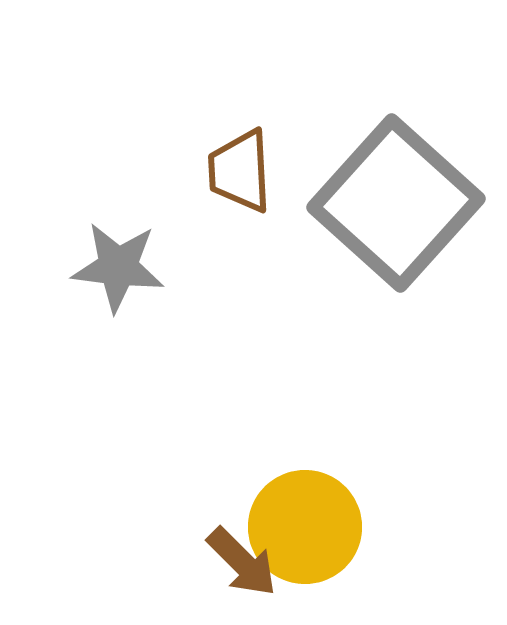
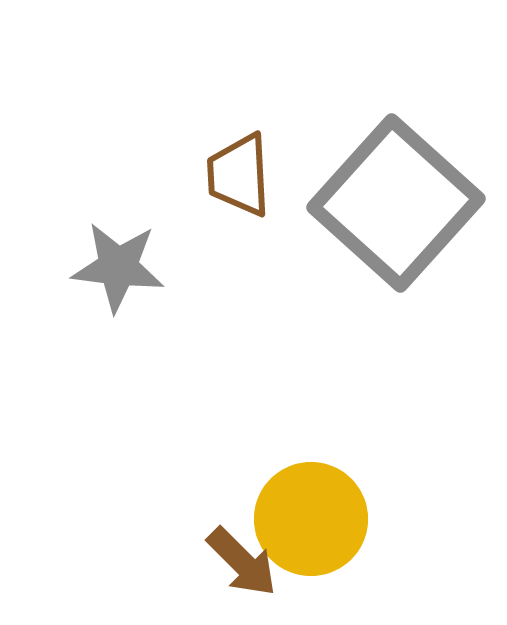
brown trapezoid: moved 1 px left, 4 px down
yellow circle: moved 6 px right, 8 px up
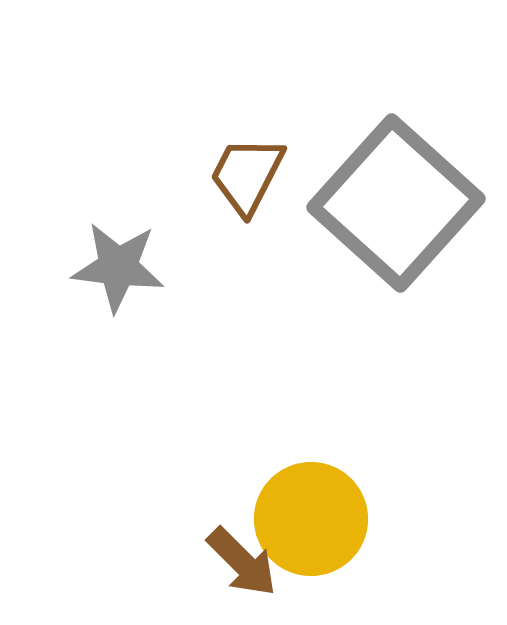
brown trapezoid: moved 8 px right; rotated 30 degrees clockwise
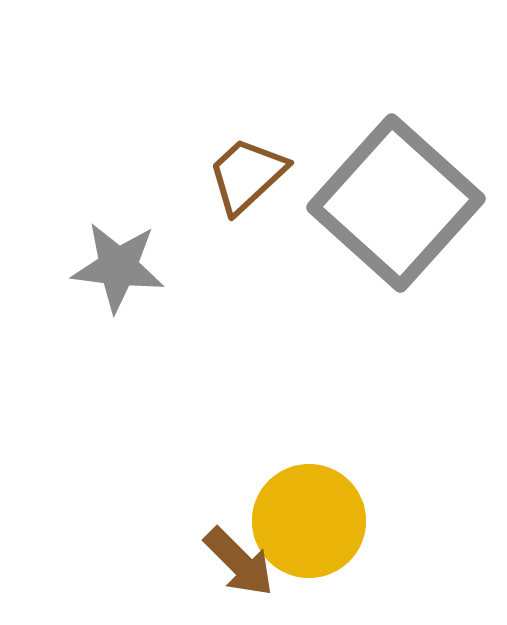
brown trapezoid: rotated 20 degrees clockwise
yellow circle: moved 2 px left, 2 px down
brown arrow: moved 3 px left
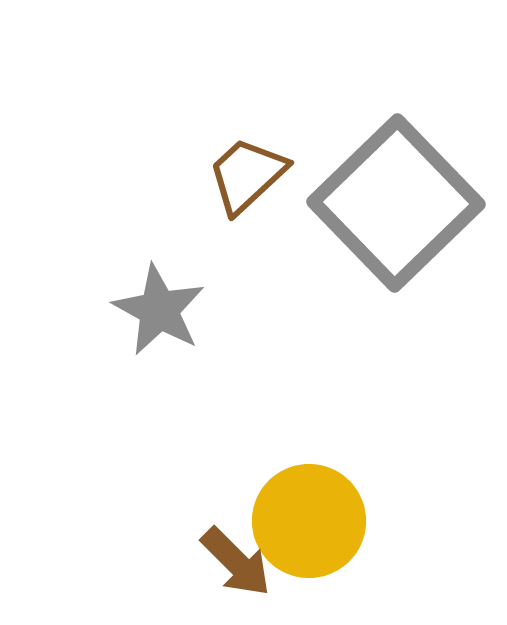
gray square: rotated 4 degrees clockwise
gray star: moved 41 px right, 43 px down; rotated 22 degrees clockwise
brown arrow: moved 3 px left
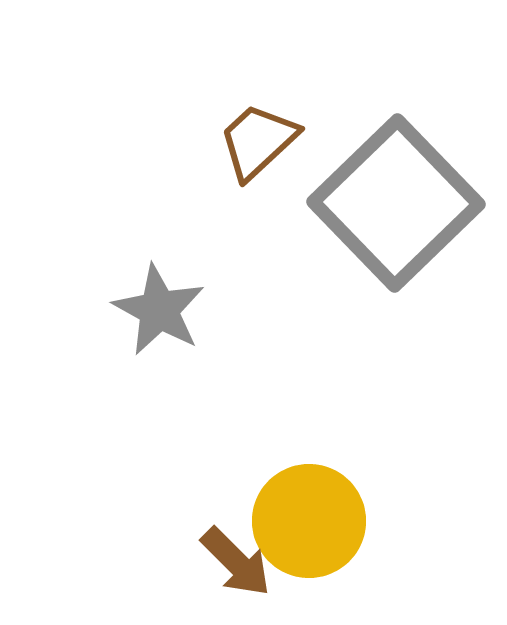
brown trapezoid: moved 11 px right, 34 px up
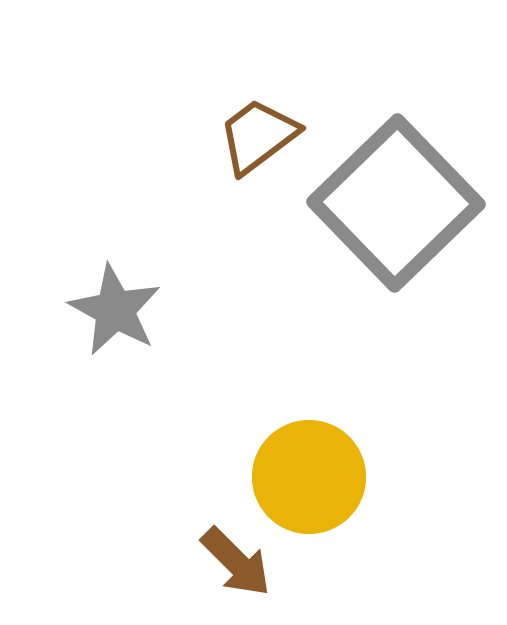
brown trapezoid: moved 5 px up; rotated 6 degrees clockwise
gray star: moved 44 px left
yellow circle: moved 44 px up
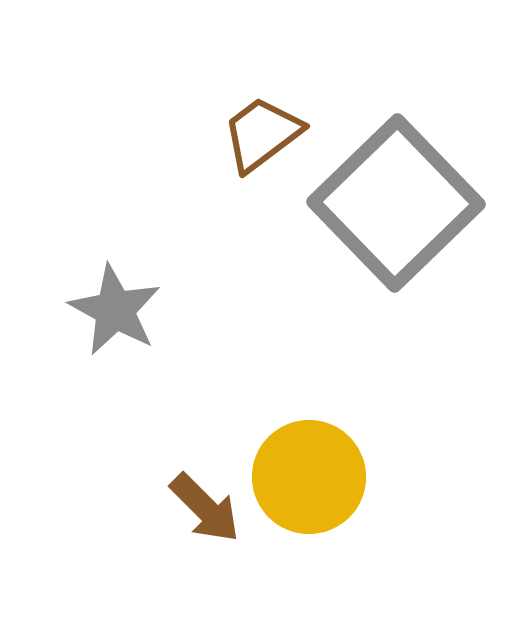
brown trapezoid: moved 4 px right, 2 px up
brown arrow: moved 31 px left, 54 px up
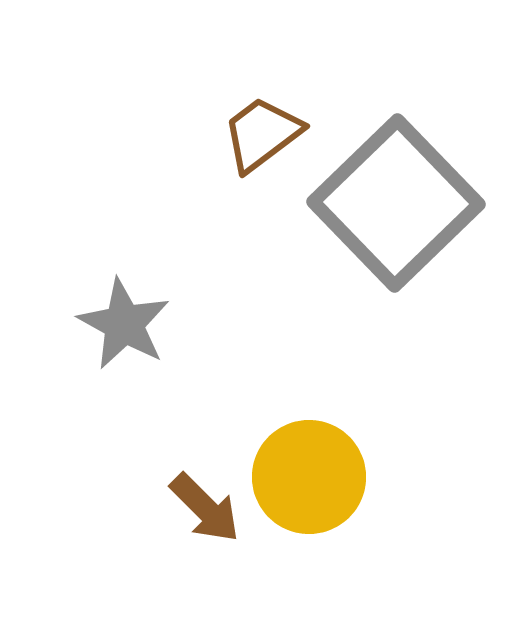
gray star: moved 9 px right, 14 px down
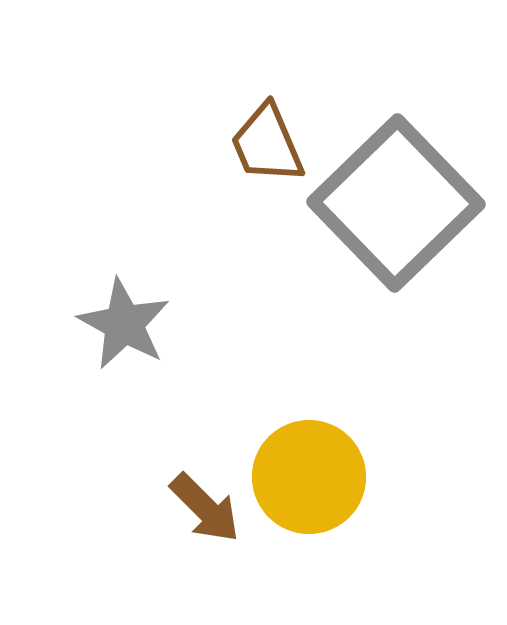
brown trapezoid: moved 5 px right, 10 px down; rotated 76 degrees counterclockwise
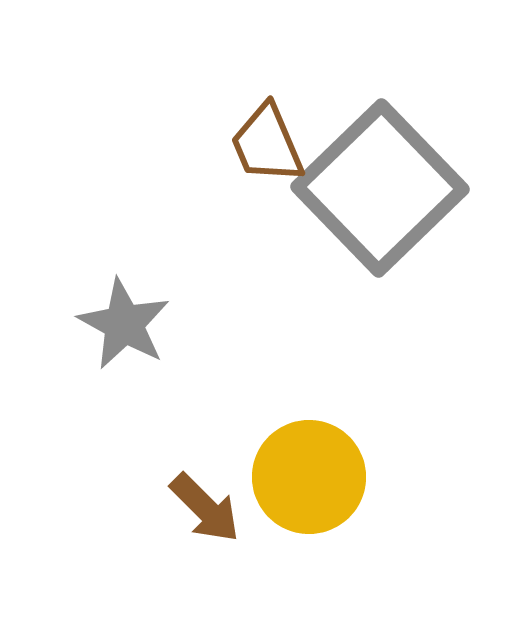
gray square: moved 16 px left, 15 px up
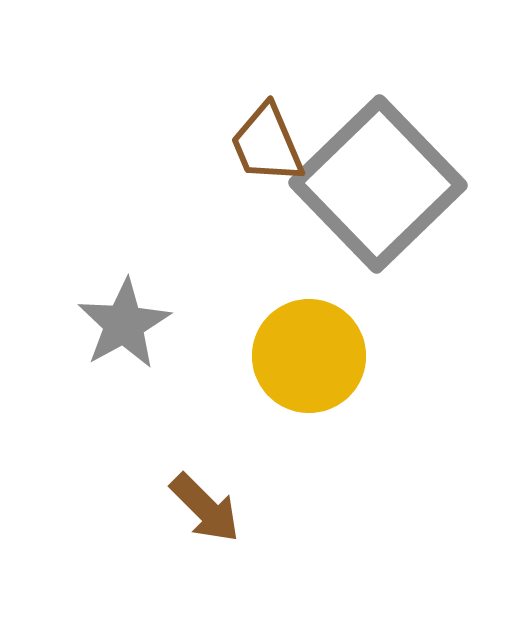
gray square: moved 2 px left, 4 px up
gray star: rotated 14 degrees clockwise
yellow circle: moved 121 px up
